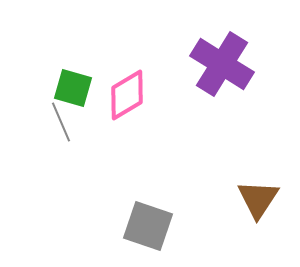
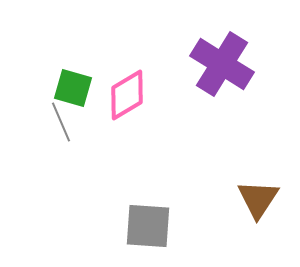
gray square: rotated 15 degrees counterclockwise
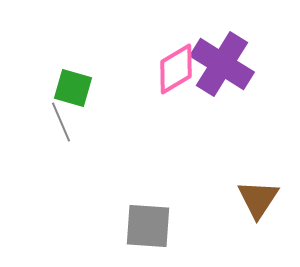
pink diamond: moved 49 px right, 26 px up
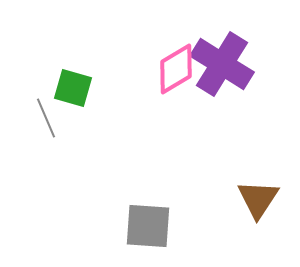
gray line: moved 15 px left, 4 px up
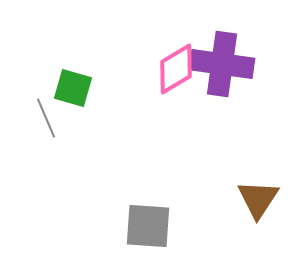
purple cross: rotated 24 degrees counterclockwise
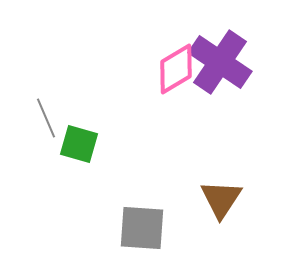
purple cross: moved 2 px left, 2 px up; rotated 26 degrees clockwise
green square: moved 6 px right, 56 px down
brown triangle: moved 37 px left
gray square: moved 6 px left, 2 px down
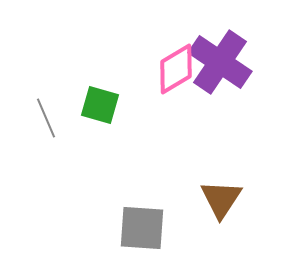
green square: moved 21 px right, 39 px up
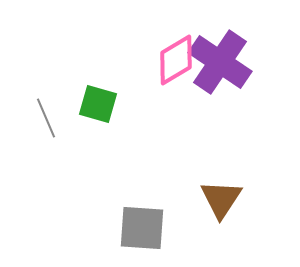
pink diamond: moved 9 px up
green square: moved 2 px left, 1 px up
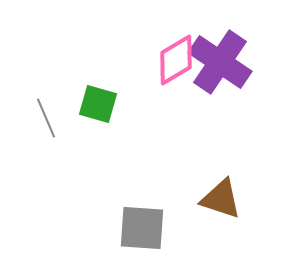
brown triangle: rotated 45 degrees counterclockwise
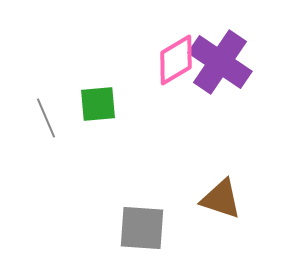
green square: rotated 21 degrees counterclockwise
